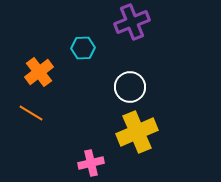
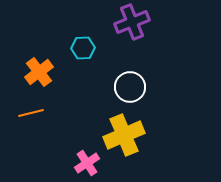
orange line: rotated 45 degrees counterclockwise
yellow cross: moved 13 px left, 3 px down
pink cross: moved 4 px left; rotated 20 degrees counterclockwise
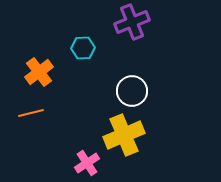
white circle: moved 2 px right, 4 px down
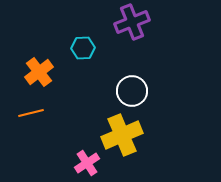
yellow cross: moved 2 px left
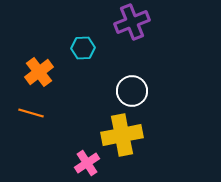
orange line: rotated 30 degrees clockwise
yellow cross: rotated 12 degrees clockwise
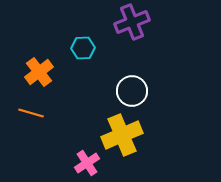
yellow cross: rotated 12 degrees counterclockwise
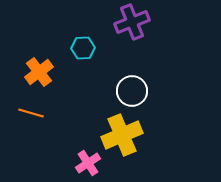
pink cross: moved 1 px right
